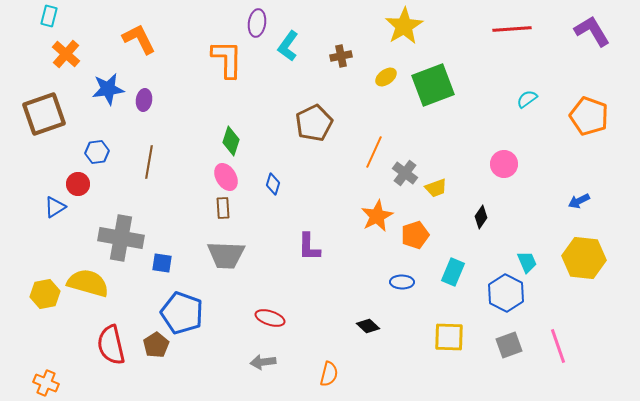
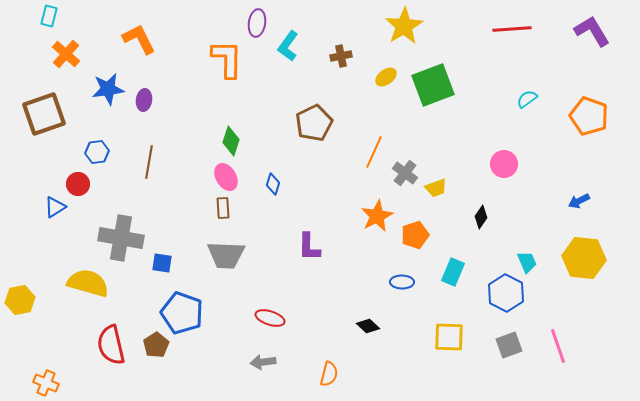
yellow hexagon at (45, 294): moved 25 px left, 6 px down
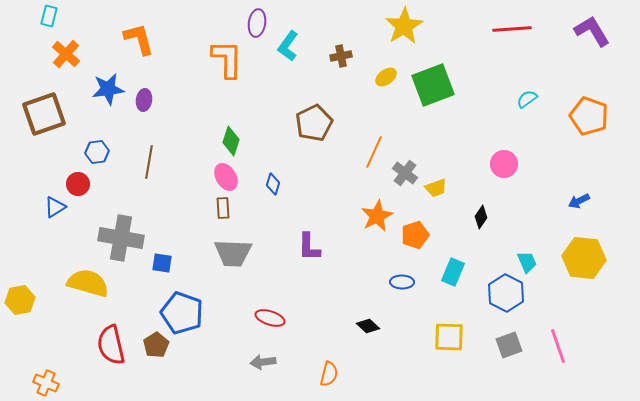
orange L-shape at (139, 39): rotated 12 degrees clockwise
gray trapezoid at (226, 255): moved 7 px right, 2 px up
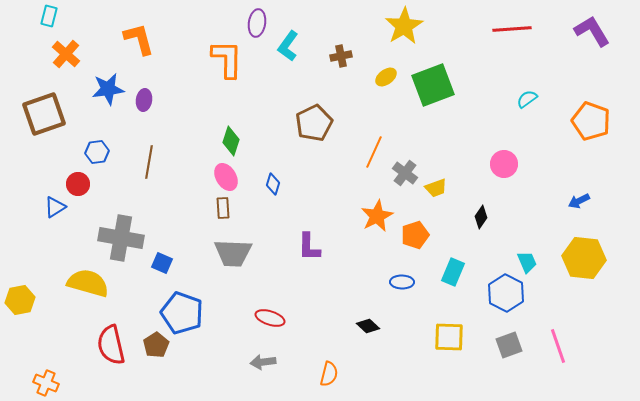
orange pentagon at (589, 116): moved 2 px right, 5 px down
blue square at (162, 263): rotated 15 degrees clockwise
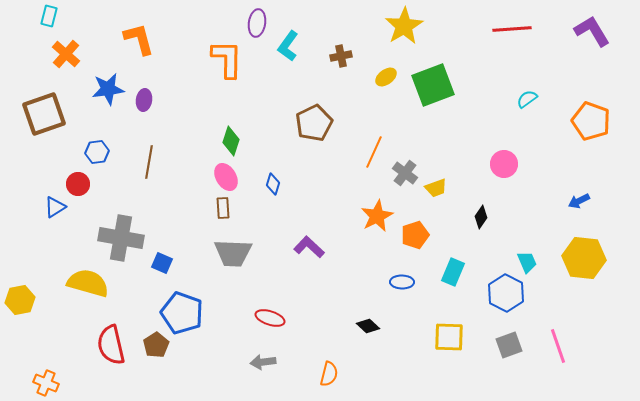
purple L-shape at (309, 247): rotated 132 degrees clockwise
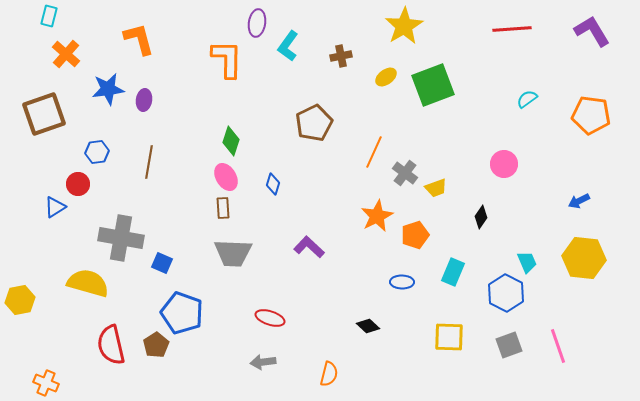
orange pentagon at (591, 121): moved 6 px up; rotated 12 degrees counterclockwise
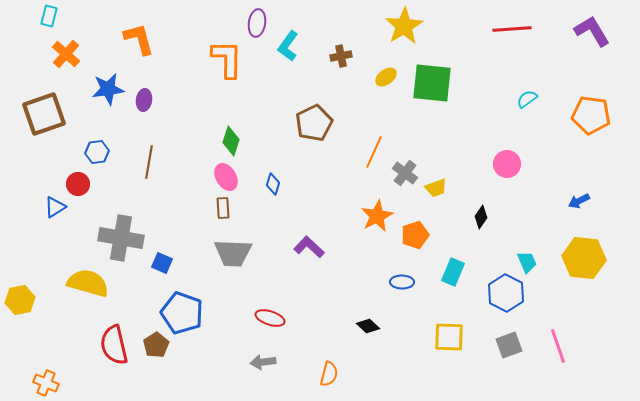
green square at (433, 85): moved 1 px left, 2 px up; rotated 27 degrees clockwise
pink circle at (504, 164): moved 3 px right
red semicircle at (111, 345): moved 3 px right
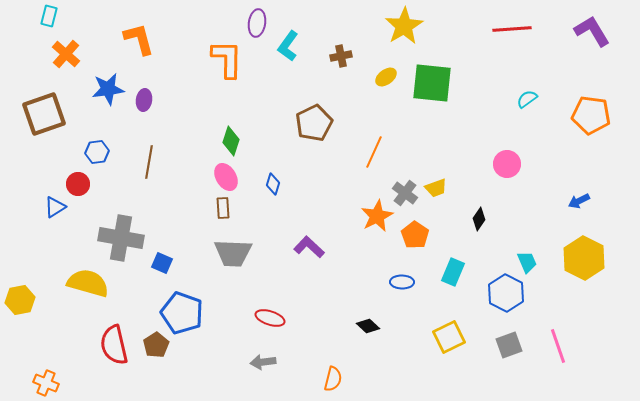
gray cross at (405, 173): moved 20 px down
black diamond at (481, 217): moved 2 px left, 2 px down
orange pentagon at (415, 235): rotated 20 degrees counterclockwise
yellow hexagon at (584, 258): rotated 21 degrees clockwise
yellow square at (449, 337): rotated 28 degrees counterclockwise
orange semicircle at (329, 374): moved 4 px right, 5 px down
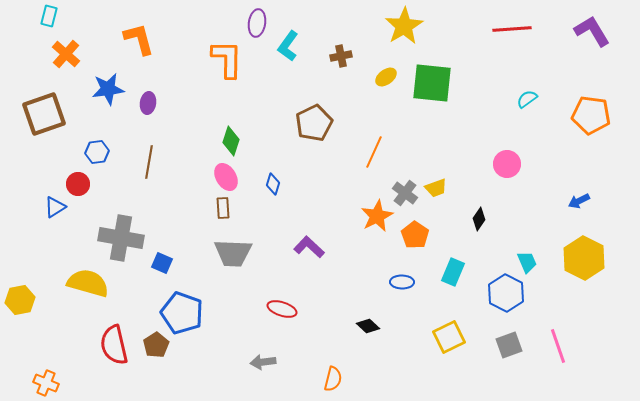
purple ellipse at (144, 100): moved 4 px right, 3 px down
red ellipse at (270, 318): moved 12 px right, 9 px up
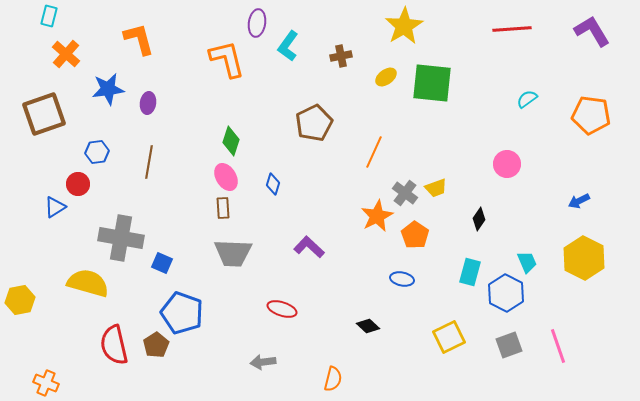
orange L-shape at (227, 59): rotated 15 degrees counterclockwise
cyan rectangle at (453, 272): moved 17 px right; rotated 8 degrees counterclockwise
blue ellipse at (402, 282): moved 3 px up; rotated 10 degrees clockwise
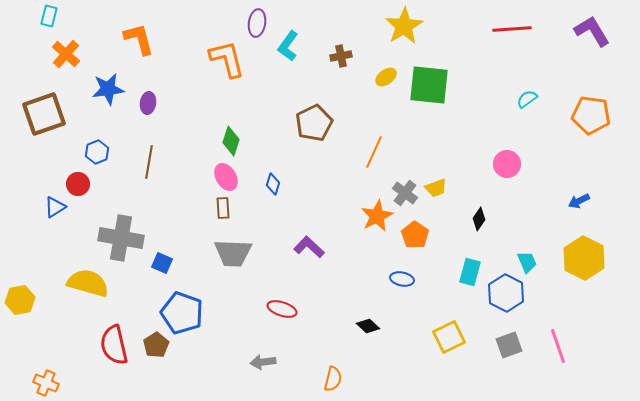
green square at (432, 83): moved 3 px left, 2 px down
blue hexagon at (97, 152): rotated 15 degrees counterclockwise
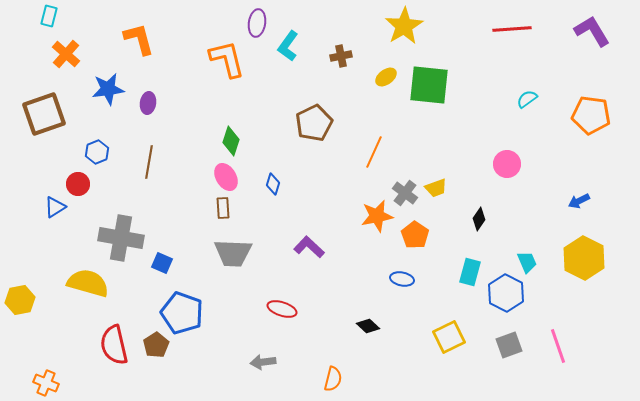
orange star at (377, 216): rotated 16 degrees clockwise
